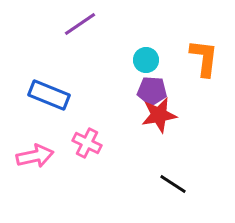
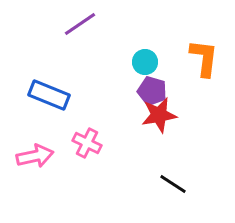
cyan circle: moved 1 px left, 2 px down
purple pentagon: rotated 12 degrees clockwise
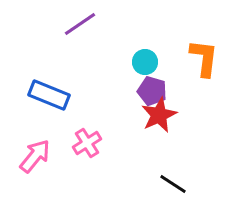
red star: rotated 15 degrees counterclockwise
pink cross: rotated 32 degrees clockwise
pink arrow: rotated 39 degrees counterclockwise
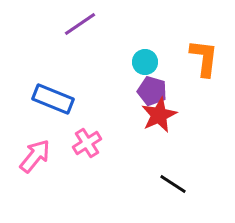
blue rectangle: moved 4 px right, 4 px down
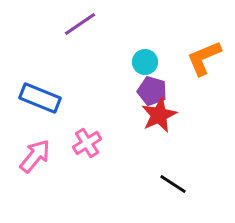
orange L-shape: rotated 120 degrees counterclockwise
blue rectangle: moved 13 px left, 1 px up
